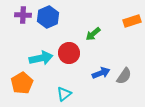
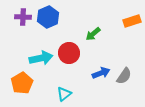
purple cross: moved 2 px down
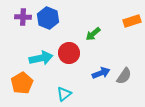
blue hexagon: moved 1 px down; rotated 15 degrees counterclockwise
